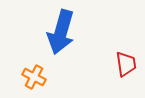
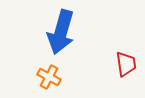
orange cross: moved 15 px right
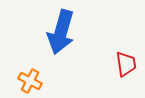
orange cross: moved 19 px left, 4 px down
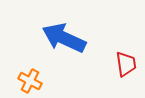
blue arrow: moved 3 px right, 6 px down; rotated 99 degrees clockwise
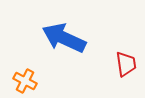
orange cross: moved 5 px left
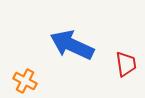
blue arrow: moved 8 px right, 7 px down
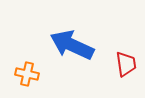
orange cross: moved 2 px right, 7 px up; rotated 15 degrees counterclockwise
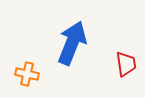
blue arrow: moved 2 px up; rotated 87 degrees clockwise
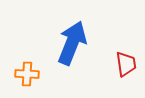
orange cross: rotated 10 degrees counterclockwise
